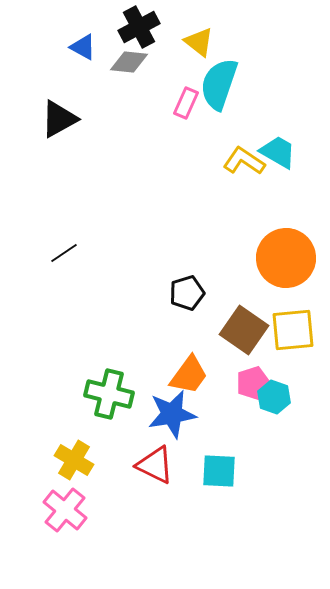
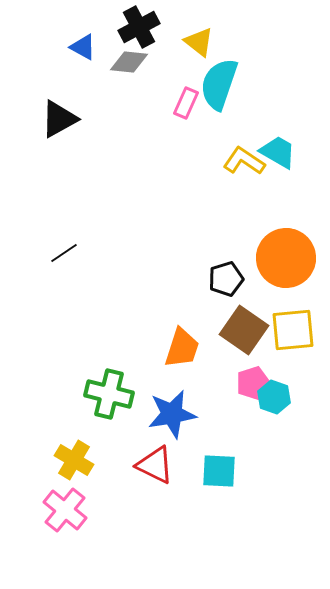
black pentagon: moved 39 px right, 14 px up
orange trapezoid: moved 7 px left, 27 px up; rotated 18 degrees counterclockwise
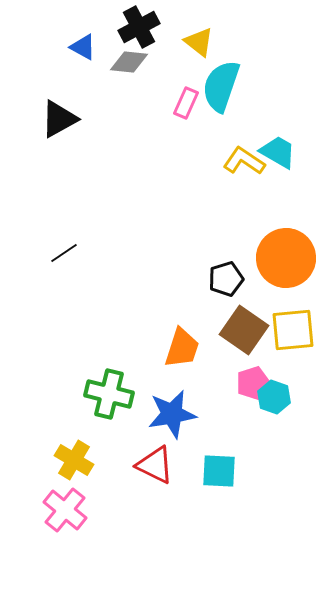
cyan semicircle: moved 2 px right, 2 px down
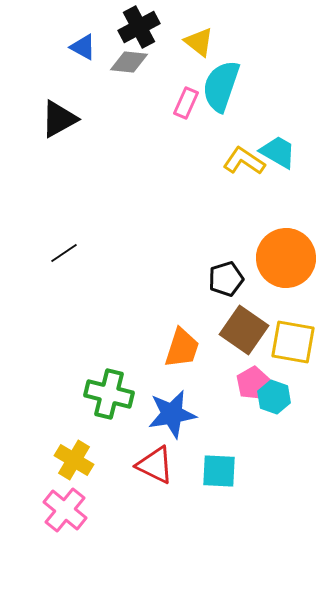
yellow square: moved 12 px down; rotated 15 degrees clockwise
pink pentagon: rotated 12 degrees counterclockwise
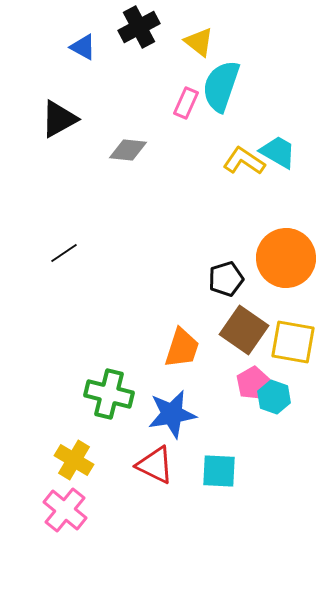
gray diamond: moved 1 px left, 88 px down
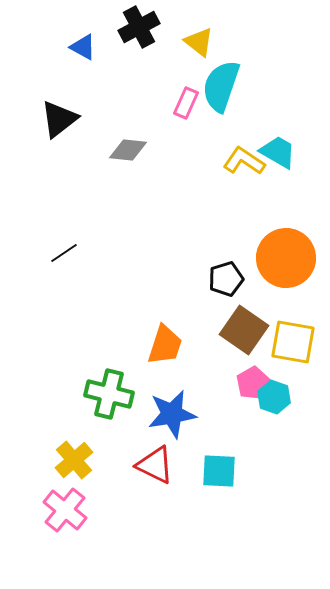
black triangle: rotated 9 degrees counterclockwise
orange trapezoid: moved 17 px left, 3 px up
yellow cross: rotated 18 degrees clockwise
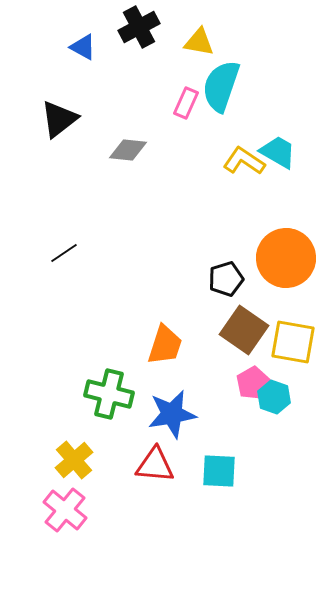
yellow triangle: rotated 28 degrees counterclockwise
red triangle: rotated 21 degrees counterclockwise
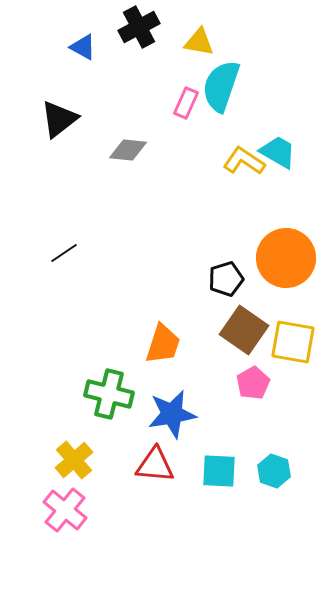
orange trapezoid: moved 2 px left, 1 px up
cyan hexagon: moved 74 px down
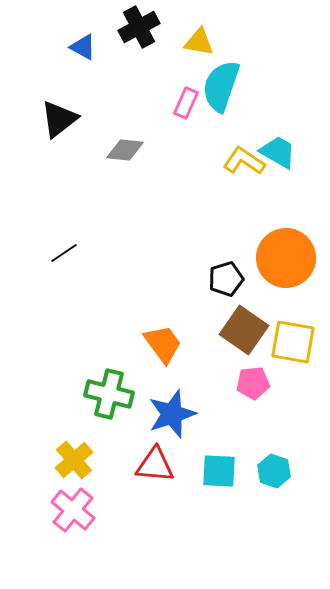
gray diamond: moved 3 px left
orange trapezoid: rotated 54 degrees counterclockwise
pink pentagon: rotated 24 degrees clockwise
blue star: rotated 9 degrees counterclockwise
pink cross: moved 8 px right
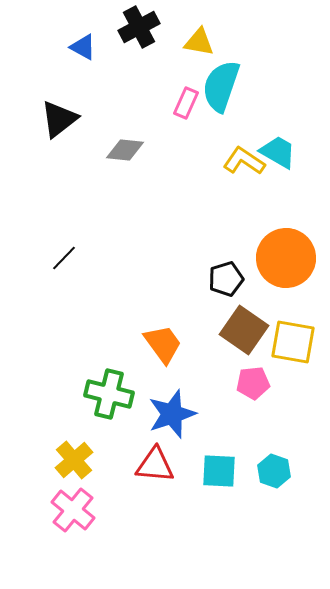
black line: moved 5 px down; rotated 12 degrees counterclockwise
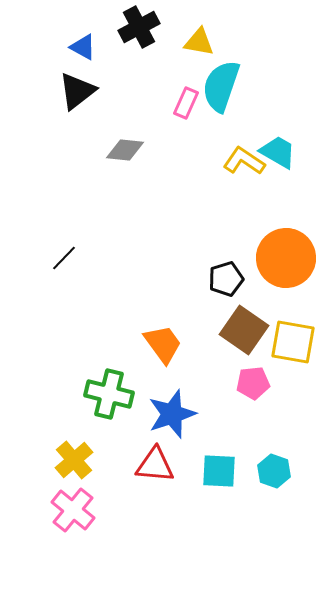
black triangle: moved 18 px right, 28 px up
